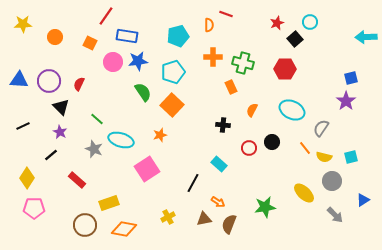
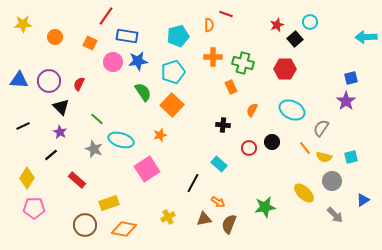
red star at (277, 23): moved 2 px down
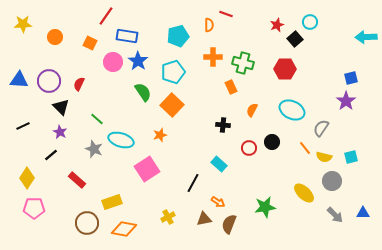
blue star at (138, 61): rotated 30 degrees counterclockwise
blue triangle at (363, 200): moved 13 px down; rotated 32 degrees clockwise
yellow rectangle at (109, 203): moved 3 px right, 1 px up
brown circle at (85, 225): moved 2 px right, 2 px up
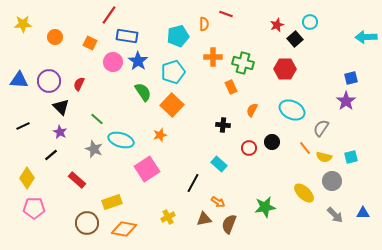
red line at (106, 16): moved 3 px right, 1 px up
orange semicircle at (209, 25): moved 5 px left, 1 px up
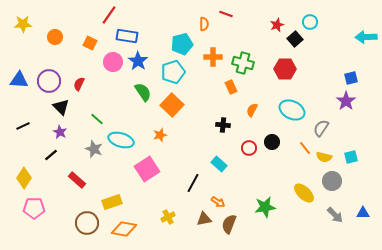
cyan pentagon at (178, 36): moved 4 px right, 8 px down
yellow diamond at (27, 178): moved 3 px left
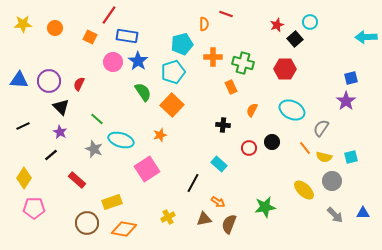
orange circle at (55, 37): moved 9 px up
orange square at (90, 43): moved 6 px up
yellow ellipse at (304, 193): moved 3 px up
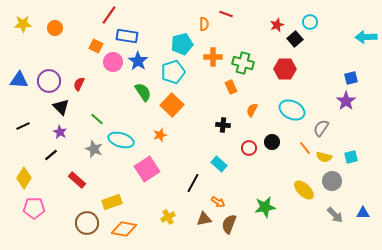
orange square at (90, 37): moved 6 px right, 9 px down
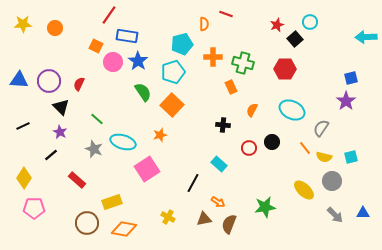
cyan ellipse at (121, 140): moved 2 px right, 2 px down
yellow cross at (168, 217): rotated 32 degrees counterclockwise
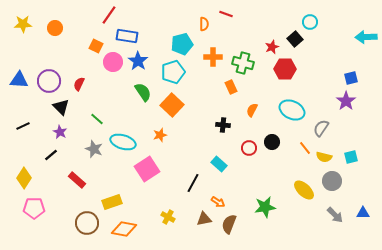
red star at (277, 25): moved 5 px left, 22 px down
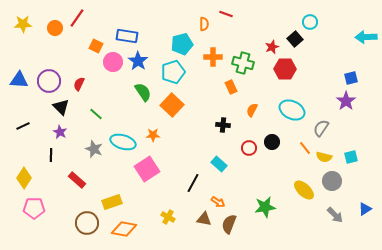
red line at (109, 15): moved 32 px left, 3 px down
green line at (97, 119): moved 1 px left, 5 px up
orange star at (160, 135): moved 7 px left; rotated 16 degrees clockwise
black line at (51, 155): rotated 48 degrees counterclockwise
blue triangle at (363, 213): moved 2 px right, 4 px up; rotated 32 degrees counterclockwise
brown triangle at (204, 219): rotated 21 degrees clockwise
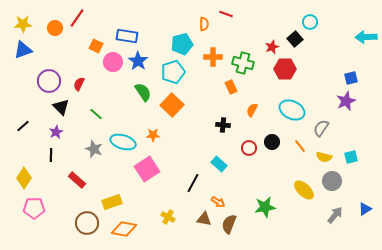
blue triangle at (19, 80): moved 4 px right, 30 px up; rotated 24 degrees counterclockwise
purple star at (346, 101): rotated 12 degrees clockwise
black line at (23, 126): rotated 16 degrees counterclockwise
purple star at (60, 132): moved 4 px left; rotated 16 degrees clockwise
orange line at (305, 148): moved 5 px left, 2 px up
gray arrow at (335, 215): rotated 96 degrees counterclockwise
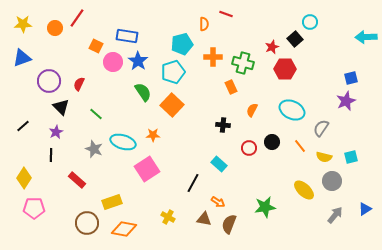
blue triangle at (23, 50): moved 1 px left, 8 px down
